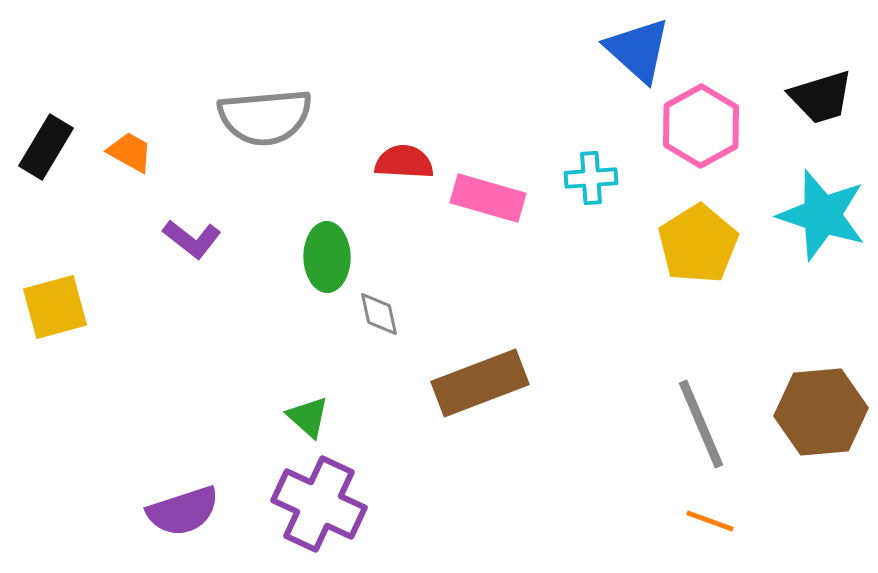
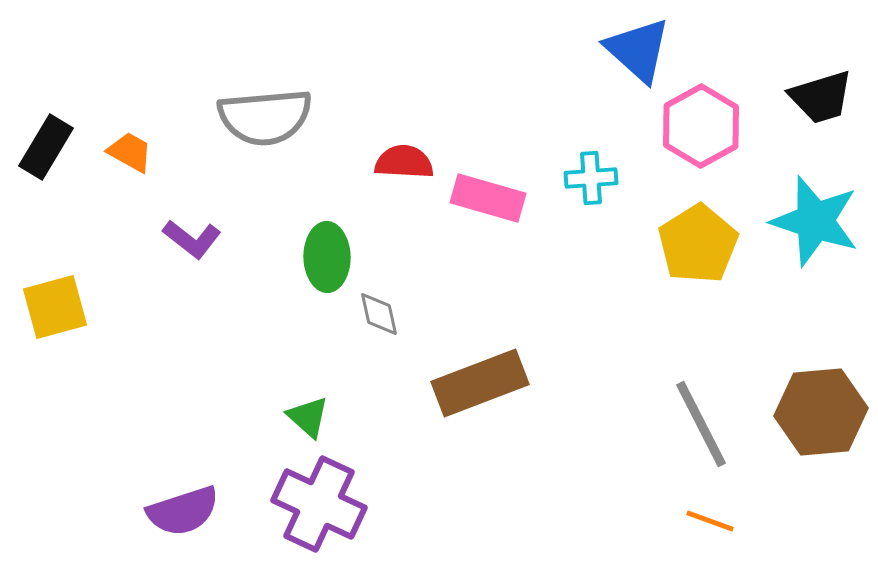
cyan star: moved 7 px left, 6 px down
gray line: rotated 4 degrees counterclockwise
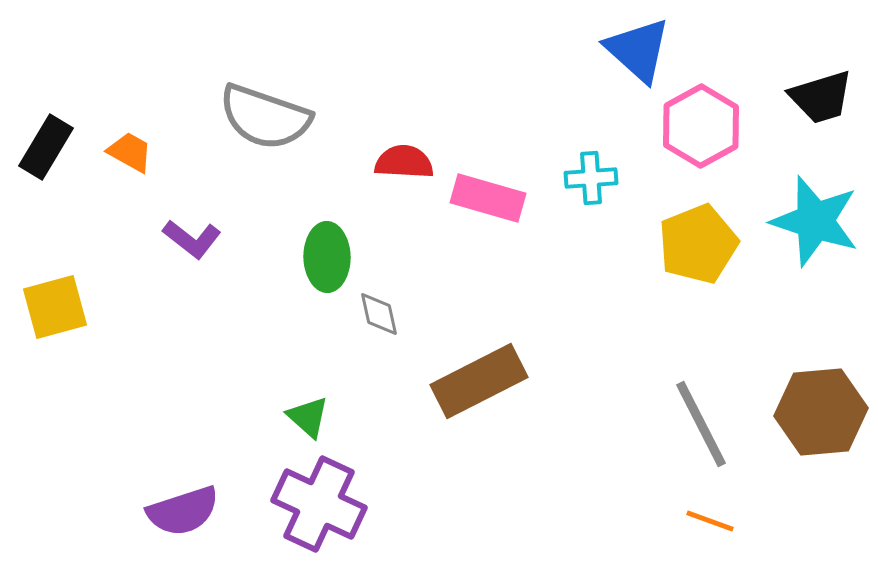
gray semicircle: rotated 24 degrees clockwise
yellow pentagon: rotated 10 degrees clockwise
brown rectangle: moved 1 px left, 2 px up; rotated 6 degrees counterclockwise
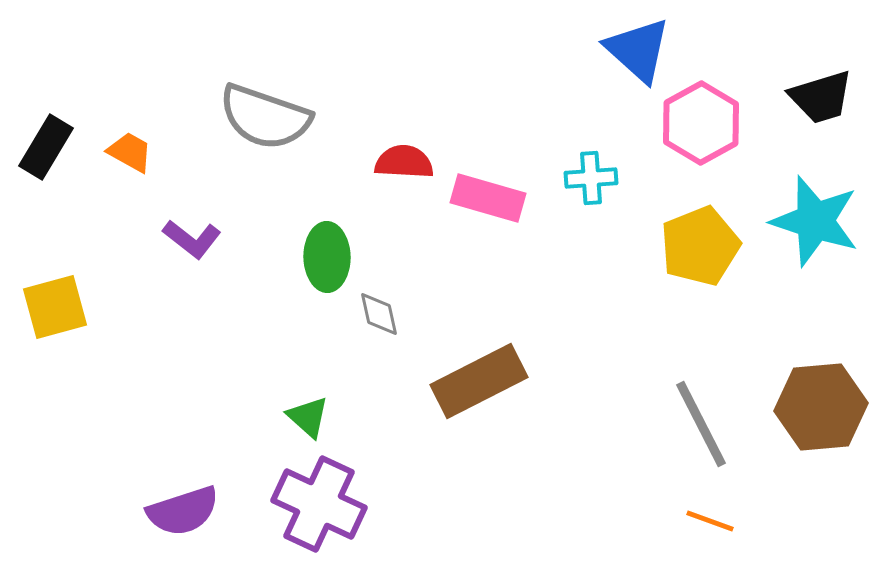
pink hexagon: moved 3 px up
yellow pentagon: moved 2 px right, 2 px down
brown hexagon: moved 5 px up
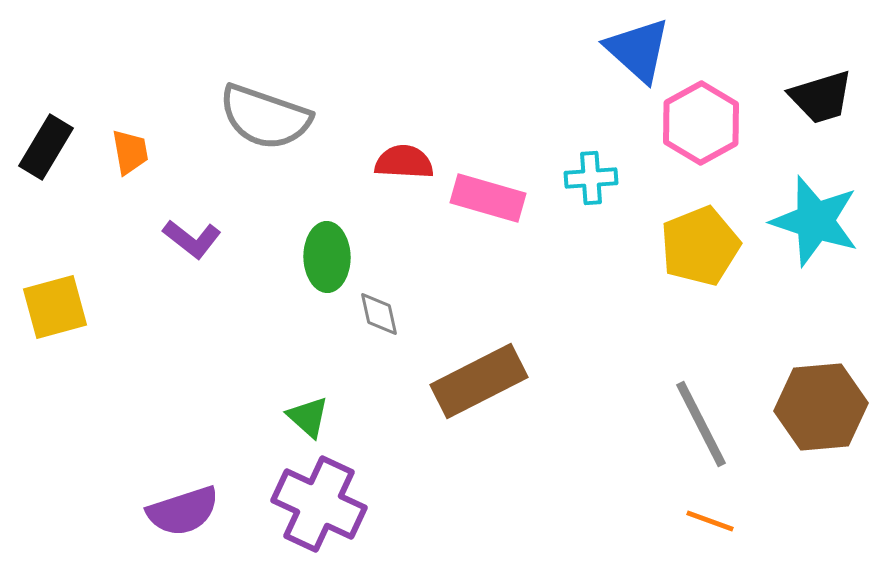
orange trapezoid: rotated 51 degrees clockwise
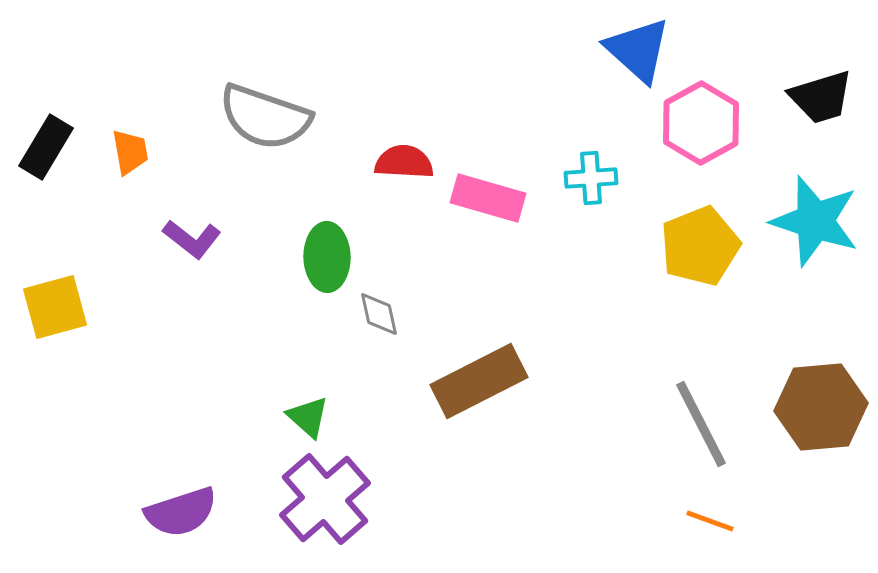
purple cross: moved 6 px right, 5 px up; rotated 24 degrees clockwise
purple semicircle: moved 2 px left, 1 px down
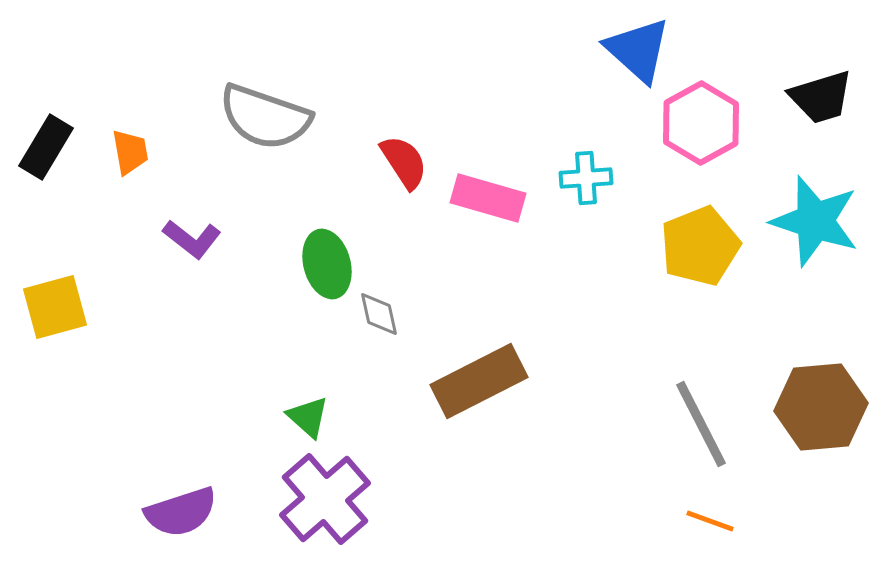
red semicircle: rotated 54 degrees clockwise
cyan cross: moved 5 px left
green ellipse: moved 7 px down; rotated 14 degrees counterclockwise
